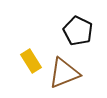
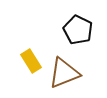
black pentagon: moved 1 px up
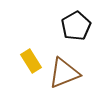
black pentagon: moved 2 px left, 4 px up; rotated 16 degrees clockwise
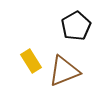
brown triangle: moved 2 px up
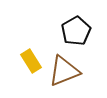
black pentagon: moved 5 px down
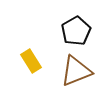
brown triangle: moved 12 px right
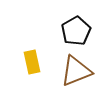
yellow rectangle: moved 1 px right, 1 px down; rotated 20 degrees clockwise
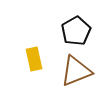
yellow rectangle: moved 2 px right, 3 px up
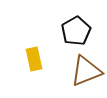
brown triangle: moved 10 px right
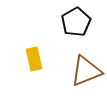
black pentagon: moved 9 px up
